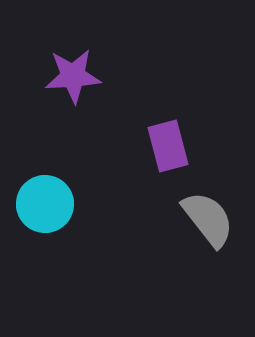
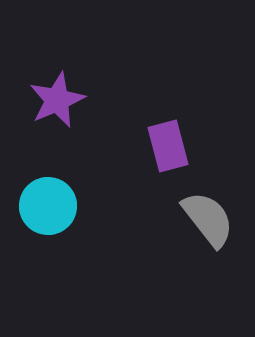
purple star: moved 16 px left, 24 px down; rotated 20 degrees counterclockwise
cyan circle: moved 3 px right, 2 px down
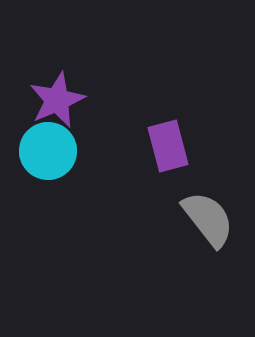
cyan circle: moved 55 px up
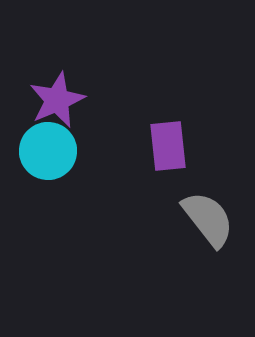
purple rectangle: rotated 9 degrees clockwise
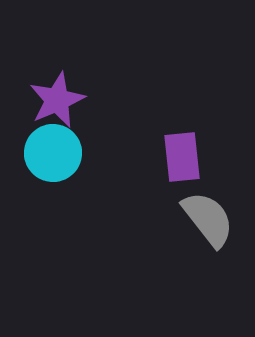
purple rectangle: moved 14 px right, 11 px down
cyan circle: moved 5 px right, 2 px down
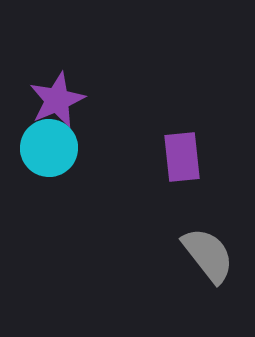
cyan circle: moved 4 px left, 5 px up
gray semicircle: moved 36 px down
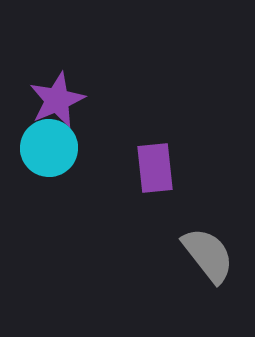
purple rectangle: moved 27 px left, 11 px down
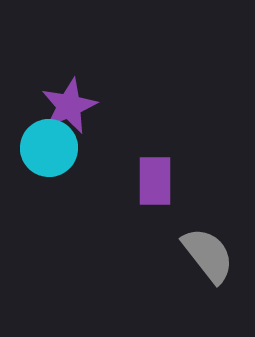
purple star: moved 12 px right, 6 px down
purple rectangle: moved 13 px down; rotated 6 degrees clockwise
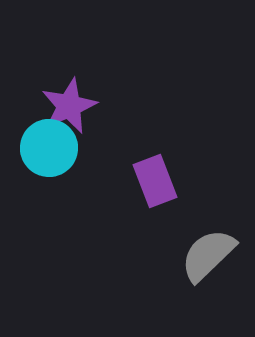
purple rectangle: rotated 21 degrees counterclockwise
gray semicircle: rotated 96 degrees counterclockwise
